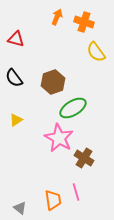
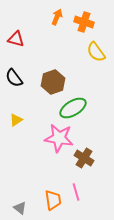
pink star: rotated 20 degrees counterclockwise
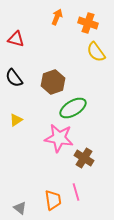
orange cross: moved 4 px right, 1 px down
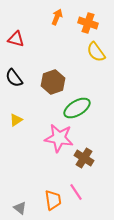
green ellipse: moved 4 px right
pink line: rotated 18 degrees counterclockwise
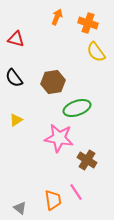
brown hexagon: rotated 10 degrees clockwise
green ellipse: rotated 12 degrees clockwise
brown cross: moved 3 px right, 2 px down
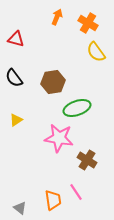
orange cross: rotated 12 degrees clockwise
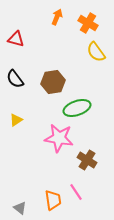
black semicircle: moved 1 px right, 1 px down
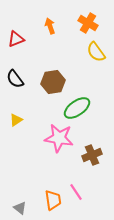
orange arrow: moved 7 px left, 9 px down; rotated 42 degrees counterclockwise
red triangle: rotated 36 degrees counterclockwise
green ellipse: rotated 16 degrees counterclockwise
brown cross: moved 5 px right, 5 px up; rotated 36 degrees clockwise
